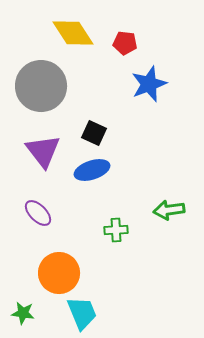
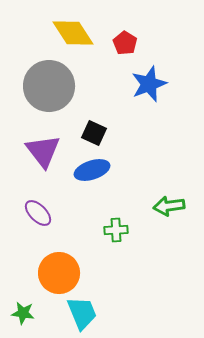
red pentagon: rotated 25 degrees clockwise
gray circle: moved 8 px right
green arrow: moved 4 px up
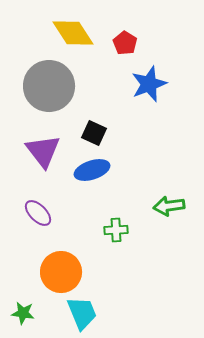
orange circle: moved 2 px right, 1 px up
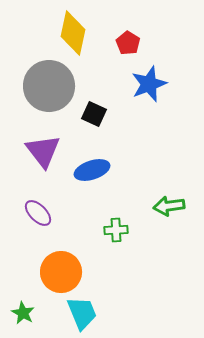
yellow diamond: rotated 45 degrees clockwise
red pentagon: moved 3 px right
black square: moved 19 px up
green star: rotated 20 degrees clockwise
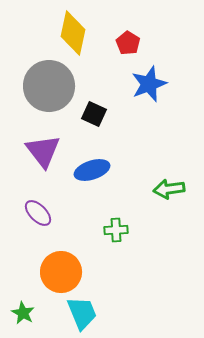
green arrow: moved 17 px up
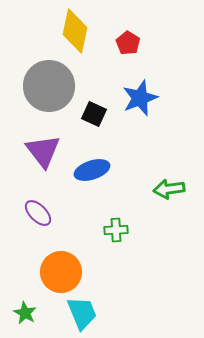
yellow diamond: moved 2 px right, 2 px up
blue star: moved 9 px left, 14 px down
green star: moved 2 px right
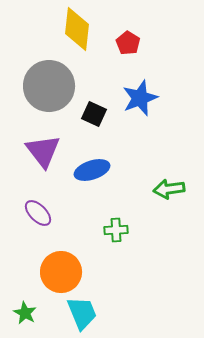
yellow diamond: moved 2 px right, 2 px up; rotated 6 degrees counterclockwise
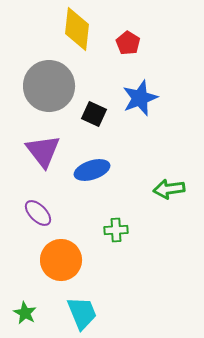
orange circle: moved 12 px up
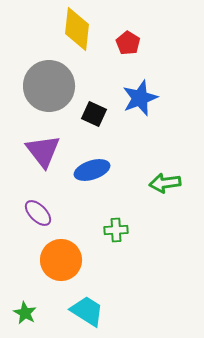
green arrow: moved 4 px left, 6 px up
cyan trapezoid: moved 5 px right, 2 px up; rotated 36 degrees counterclockwise
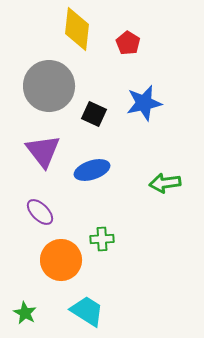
blue star: moved 4 px right, 5 px down; rotated 9 degrees clockwise
purple ellipse: moved 2 px right, 1 px up
green cross: moved 14 px left, 9 px down
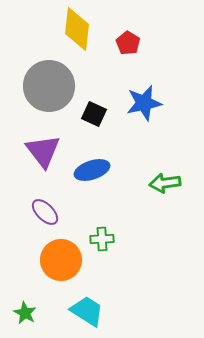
purple ellipse: moved 5 px right
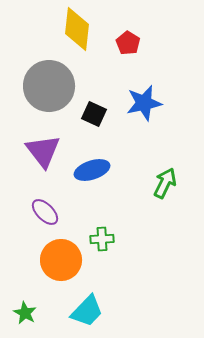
green arrow: rotated 124 degrees clockwise
cyan trapezoid: rotated 102 degrees clockwise
